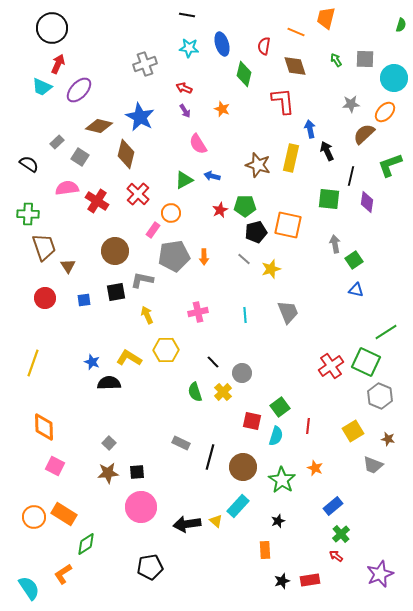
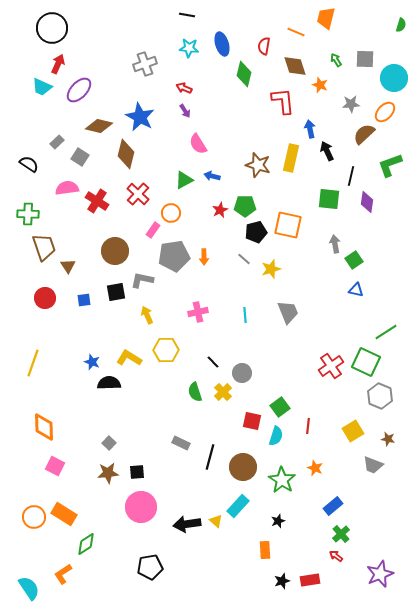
orange star at (222, 109): moved 98 px right, 24 px up
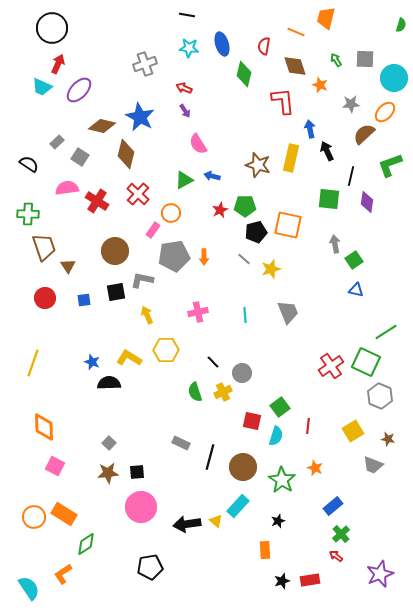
brown diamond at (99, 126): moved 3 px right
yellow cross at (223, 392): rotated 18 degrees clockwise
